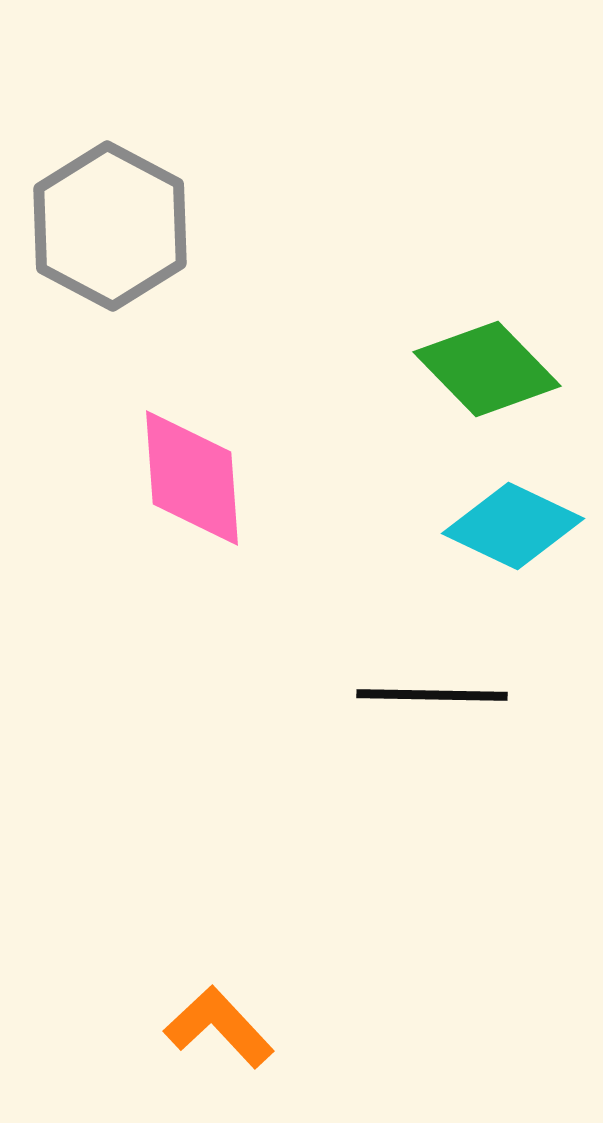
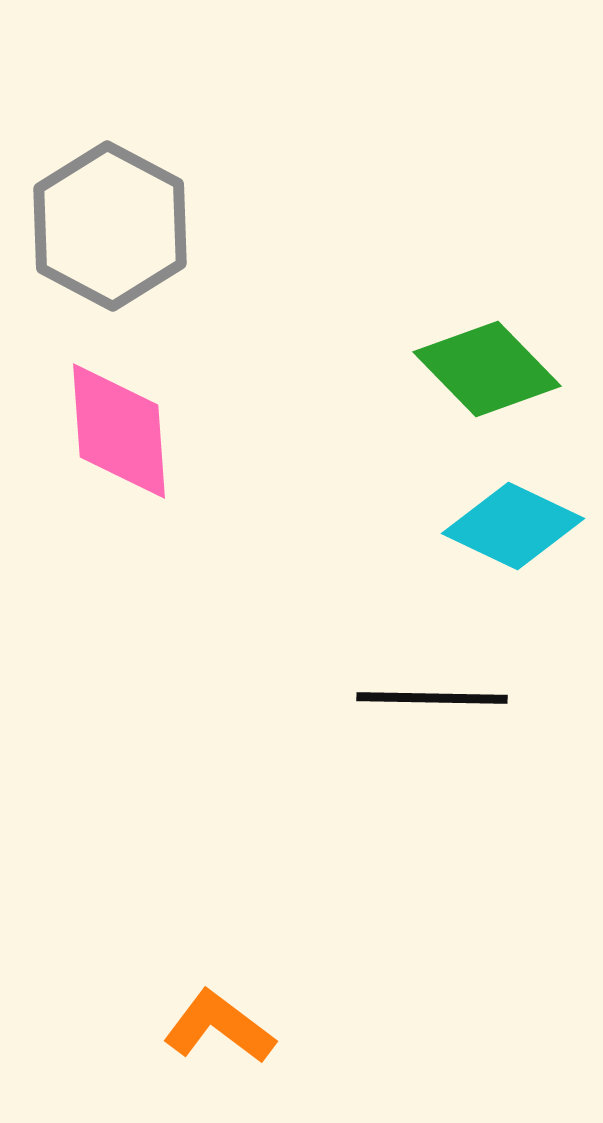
pink diamond: moved 73 px left, 47 px up
black line: moved 3 px down
orange L-shape: rotated 10 degrees counterclockwise
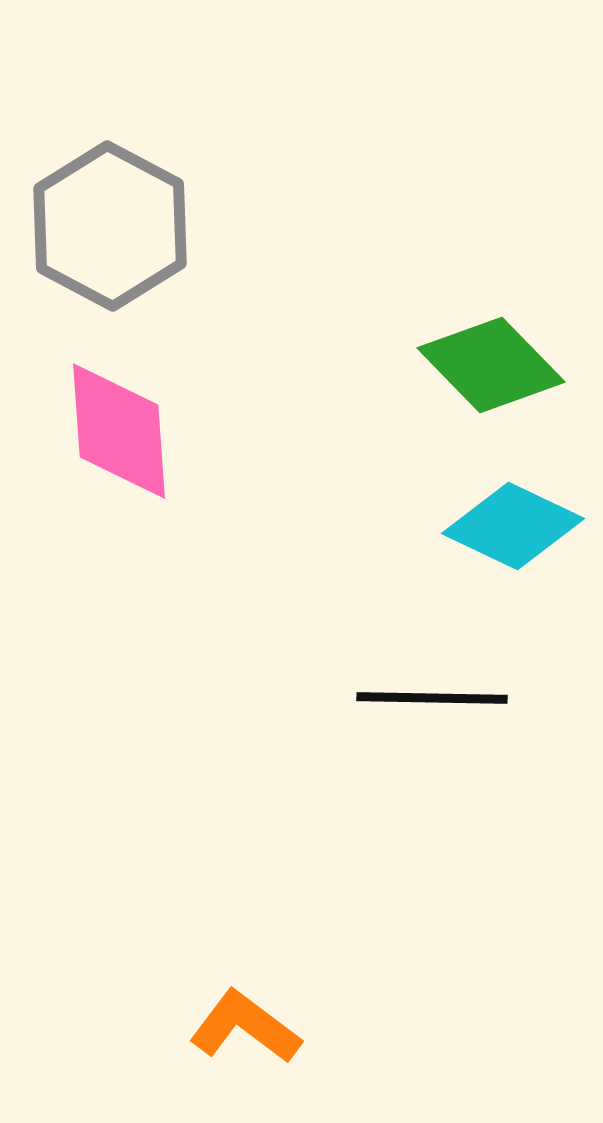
green diamond: moved 4 px right, 4 px up
orange L-shape: moved 26 px right
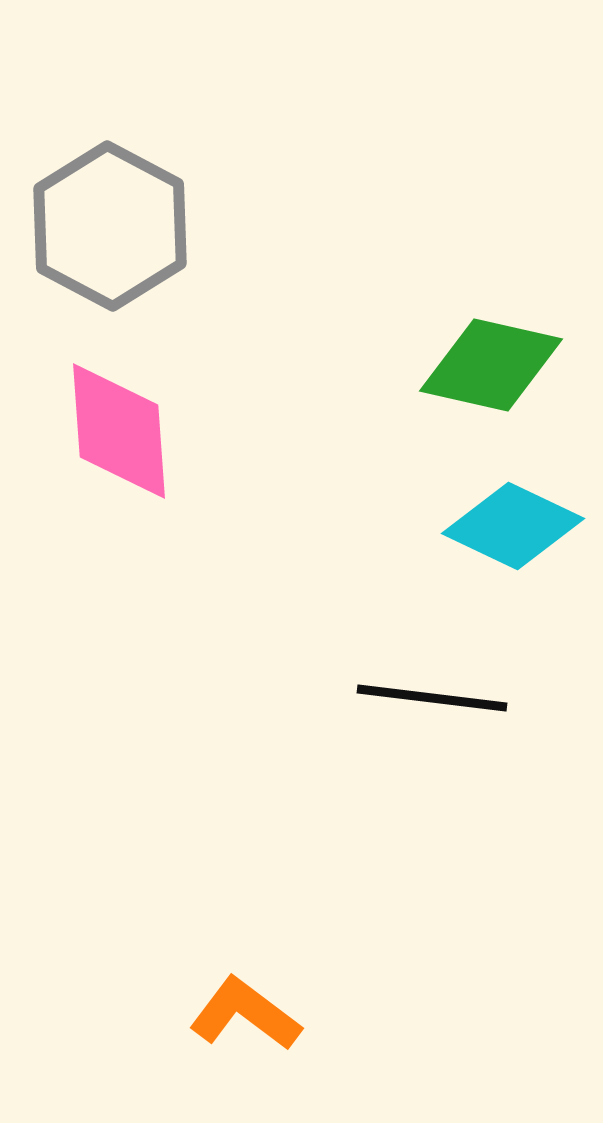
green diamond: rotated 33 degrees counterclockwise
black line: rotated 6 degrees clockwise
orange L-shape: moved 13 px up
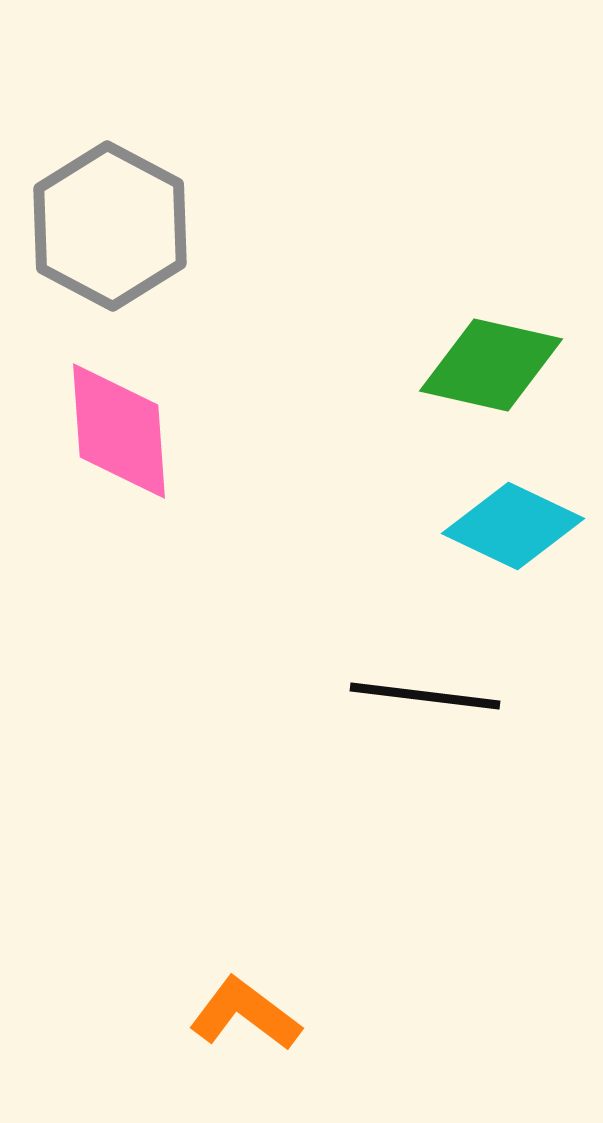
black line: moved 7 px left, 2 px up
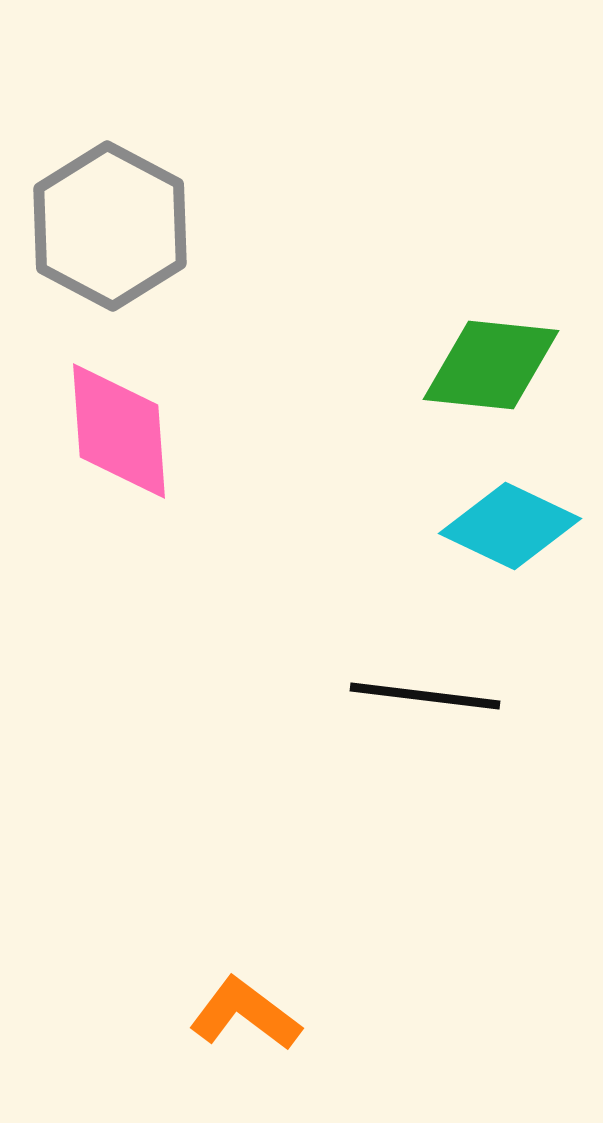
green diamond: rotated 7 degrees counterclockwise
cyan diamond: moved 3 px left
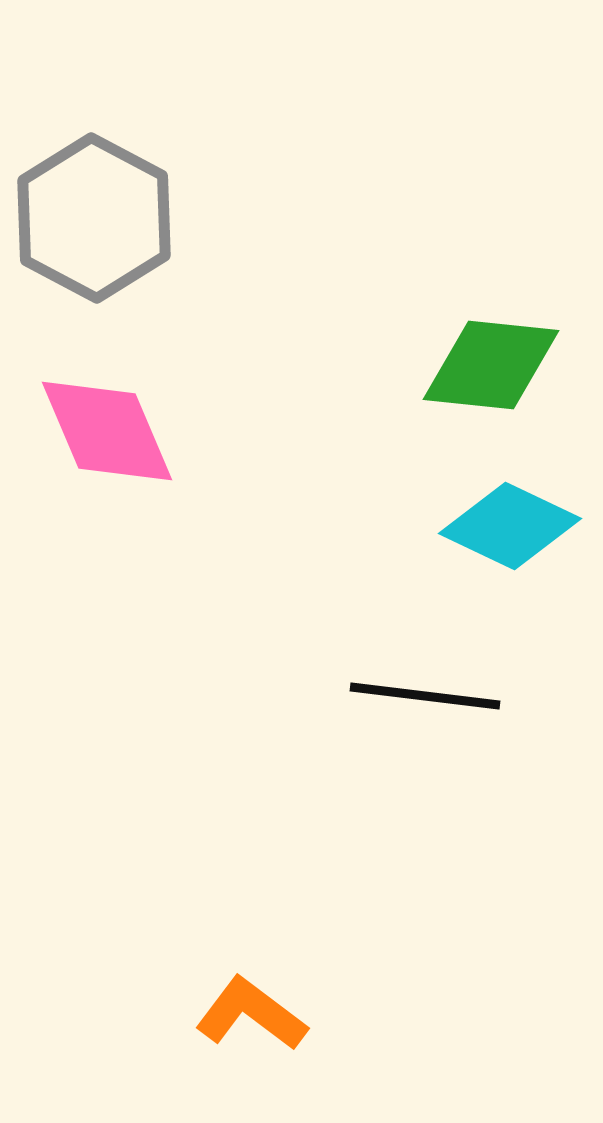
gray hexagon: moved 16 px left, 8 px up
pink diamond: moved 12 px left; rotated 19 degrees counterclockwise
orange L-shape: moved 6 px right
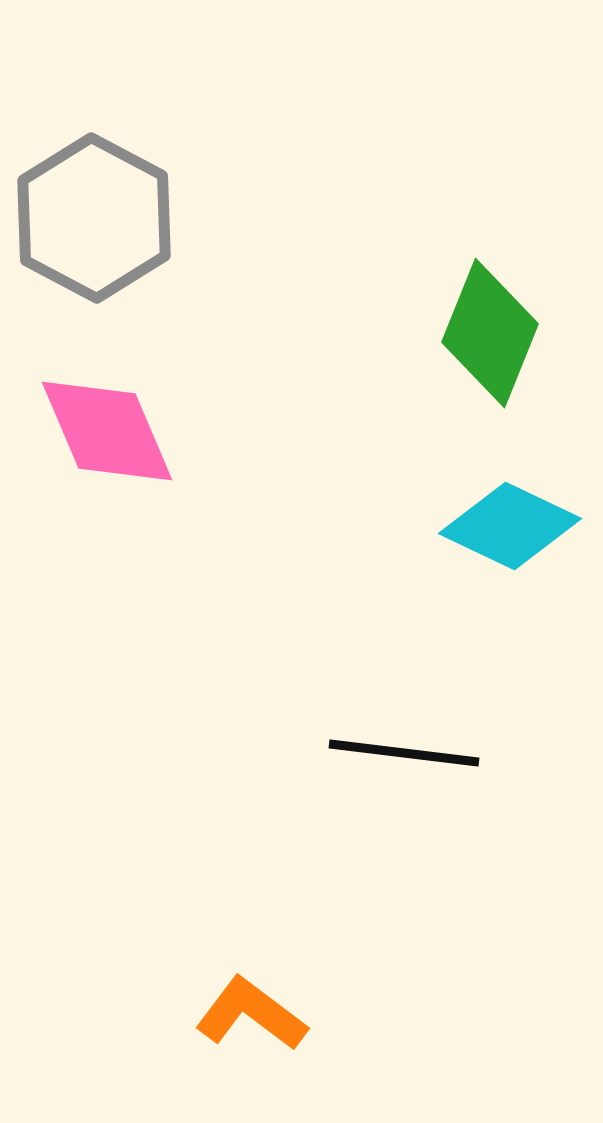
green diamond: moved 1 px left, 32 px up; rotated 74 degrees counterclockwise
black line: moved 21 px left, 57 px down
